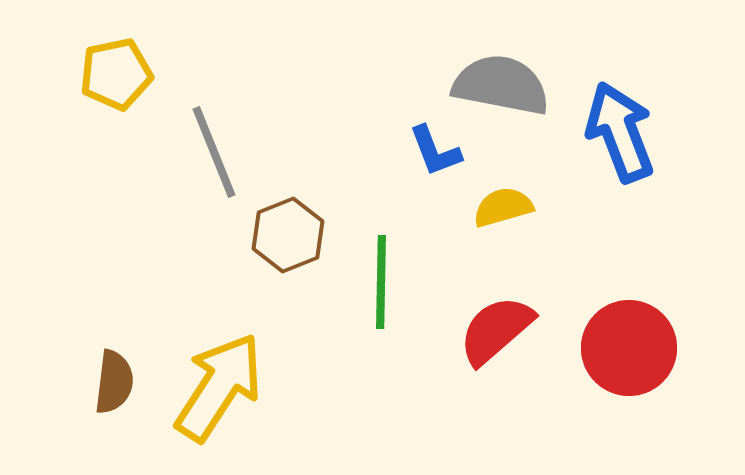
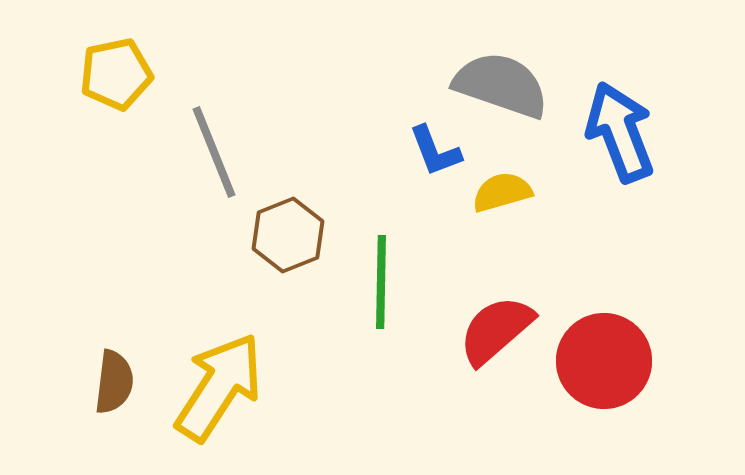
gray semicircle: rotated 8 degrees clockwise
yellow semicircle: moved 1 px left, 15 px up
red circle: moved 25 px left, 13 px down
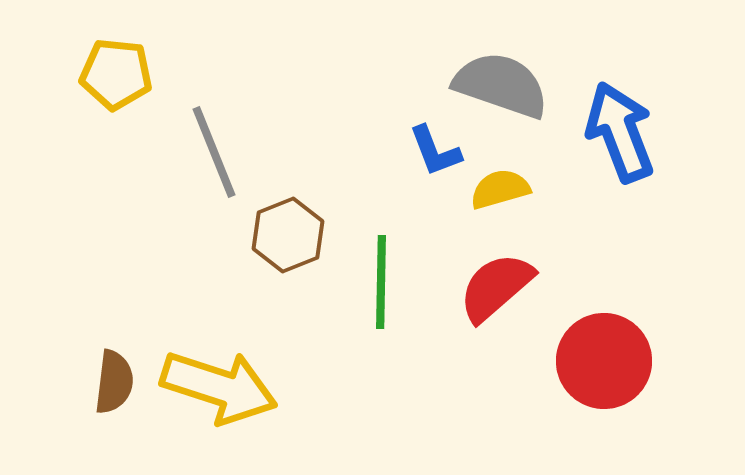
yellow pentagon: rotated 18 degrees clockwise
yellow semicircle: moved 2 px left, 3 px up
red semicircle: moved 43 px up
yellow arrow: rotated 75 degrees clockwise
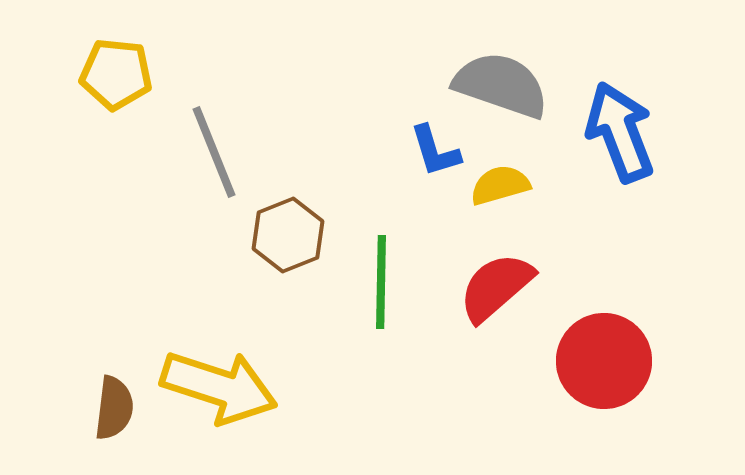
blue L-shape: rotated 4 degrees clockwise
yellow semicircle: moved 4 px up
brown semicircle: moved 26 px down
